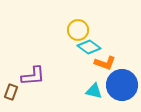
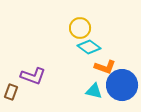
yellow circle: moved 2 px right, 2 px up
orange L-shape: moved 4 px down
purple L-shape: rotated 25 degrees clockwise
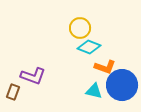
cyan diamond: rotated 15 degrees counterclockwise
brown rectangle: moved 2 px right
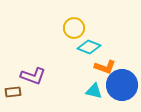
yellow circle: moved 6 px left
brown rectangle: rotated 63 degrees clockwise
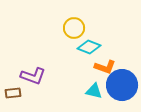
brown rectangle: moved 1 px down
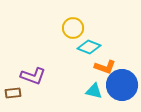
yellow circle: moved 1 px left
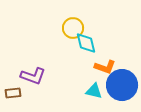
cyan diamond: moved 3 px left, 4 px up; rotated 55 degrees clockwise
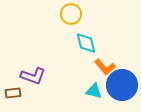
yellow circle: moved 2 px left, 14 px up
orange L-shape: rotated 30 degrees clockwise
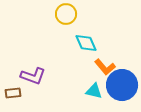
yellow circle: moved 5 px left
cyan diamond: rotated 10 degrees counterclockwise
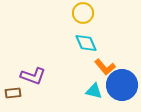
yellow circle: moved 17 px right, 1 px up
